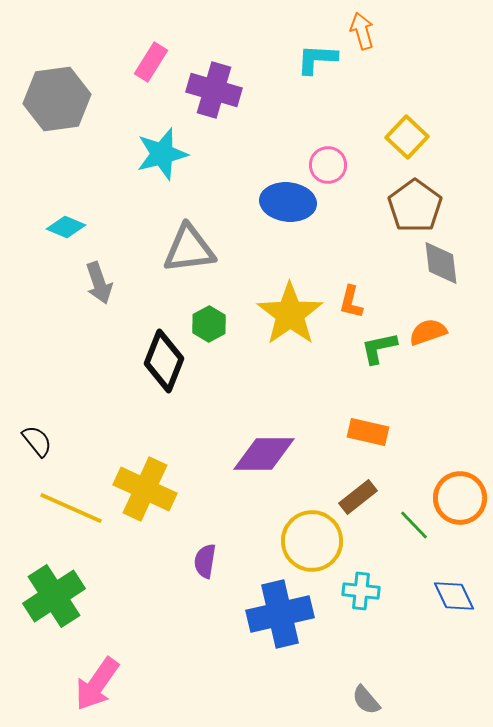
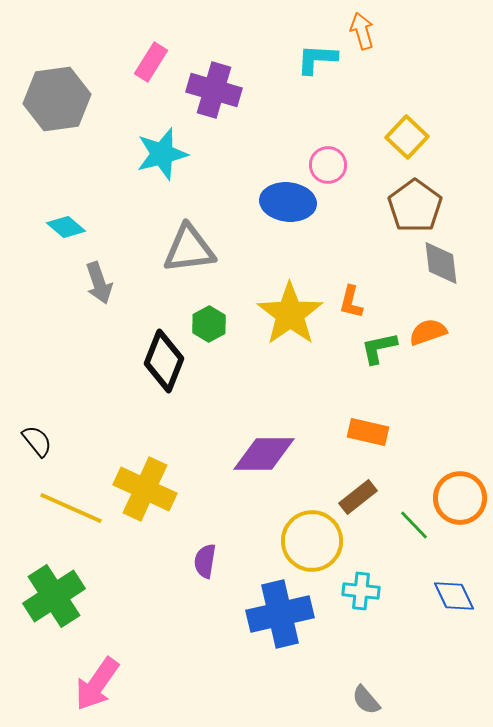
cyan diamond: rotated 18 degrees clockwise
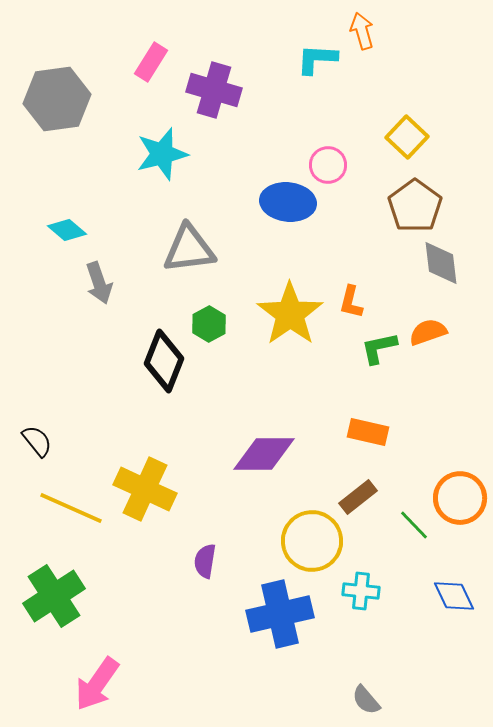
cyan diamond: moved 1 px right, 3 px down
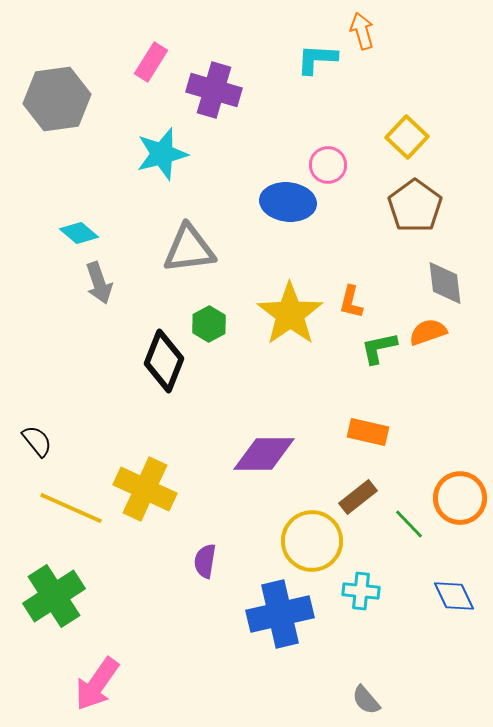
cyan diamond: moved 12 px right, 3 px down
gray diamond: moved 4 px right, 20 px down
green line: moved 5 px left, 1 px up
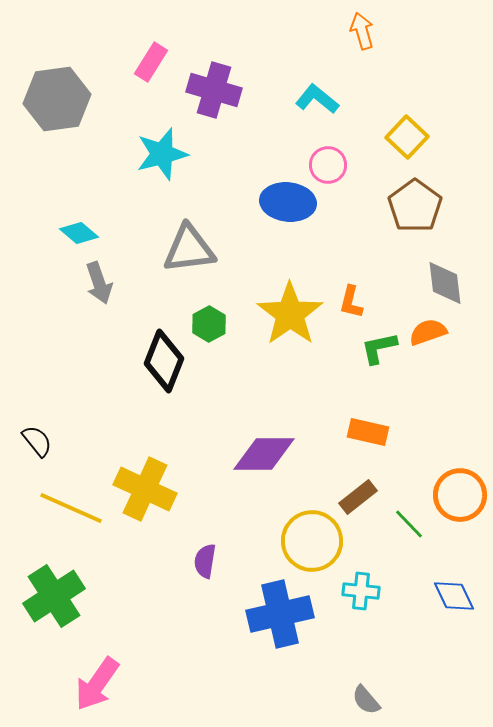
cyan L-shape: moved 40 px down; rotated 36 degrees clockwise
orange circle: moved 3 px up
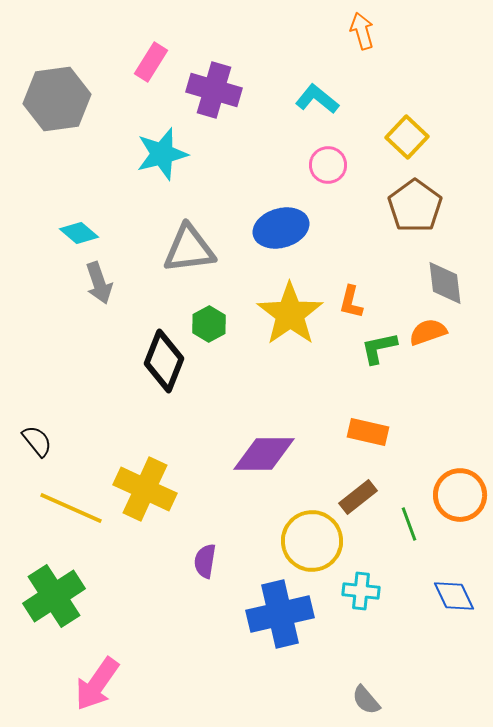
blue ellipse: moved 7 px left, 26 px down; rotated 22 degrees counterclockwise
green line: rotated 24 degrees clockwise
